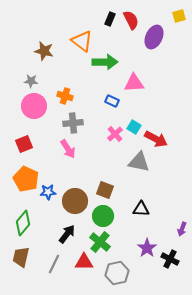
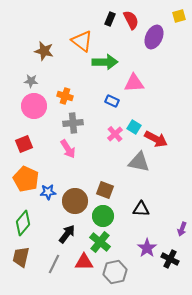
gray hexagon: moved 2 px left, 1 px up
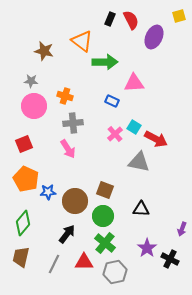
green cross: moved 5 px right, 1 px down
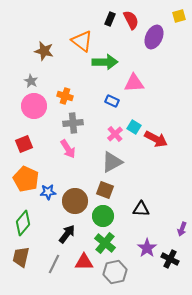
gray star: rotated 24 degrees clockwise
gray triangle: moved 27 px left; rotated 40 degrees counterclockwise
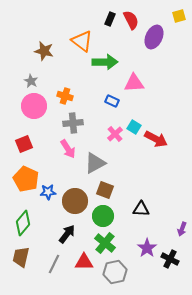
gray triangle: moved 17 px left, 1 px down
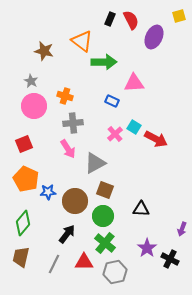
green arrow: moved 1 px left
